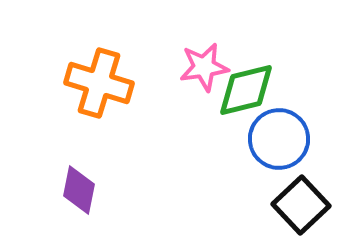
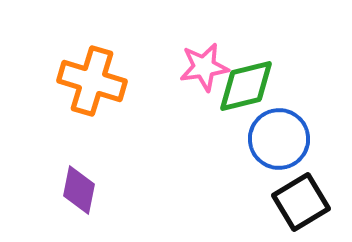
orange cross: moved 7 px left, 2 px up
green diamond: moved 4 px up
black square: moved 3 px up; rotated 12 degrees clockwise
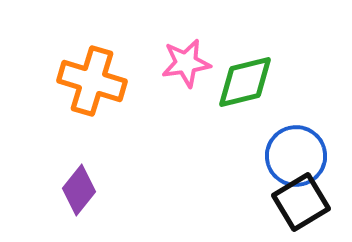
pink star: moved 18 px left, 4 px up
green diamond: moved 1 px left, 4 px up
blue circle: moved 17 px right, 17 px down
purple diamond: rotated 27 degrees clockwise
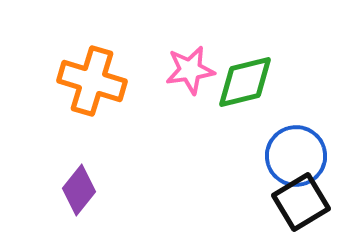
pink star: moved 4 px right, 7 px down
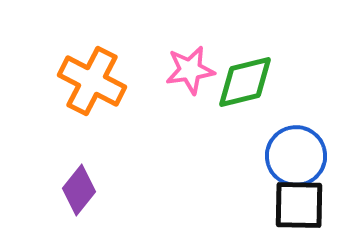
orange cross: rotated 10 degrees clockwise
black square: moved 2 px left, 3 px down; rotated 32 degrees clockwise
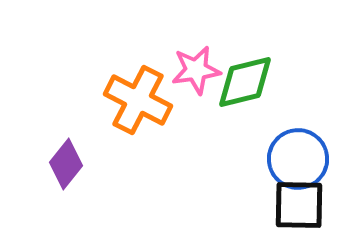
pink star: moved 6 px right
orange cross: moved 46 px right, 19 px down
blue circle: moved 2 px right, 3 px down
purple diamond: moved 13 px left, 26 px up
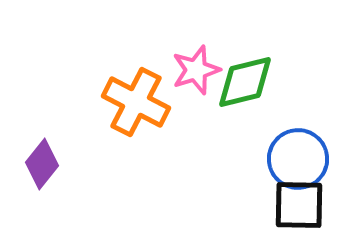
pink star: rotated 9 degrees counterclockwise
orange cross: moved 2 px left, 2 px down
purple diamond: moved 24 px left
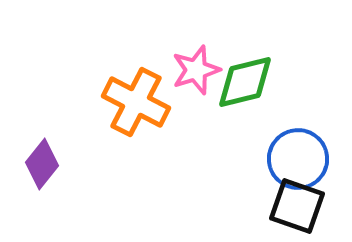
black square: moved 2 px left, 1 px down; rotated 18 degrees clockwise
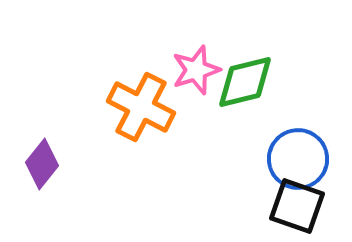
orange cross: moved 5 px right, 5 px down
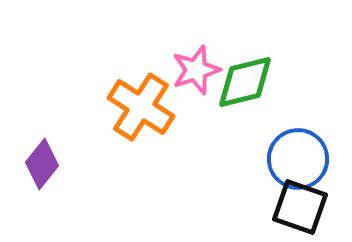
orange cross: rotated 6 degrees clockwise
black square: moved 3 px right, 1 px down
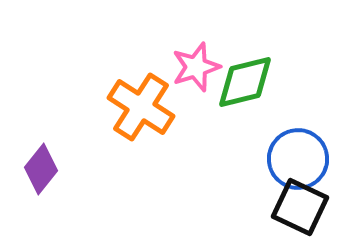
pink star: moved 3 px up
purple diamond: moved 1 px left, 5 px down
black square: rotated 6 degrees clockwise
